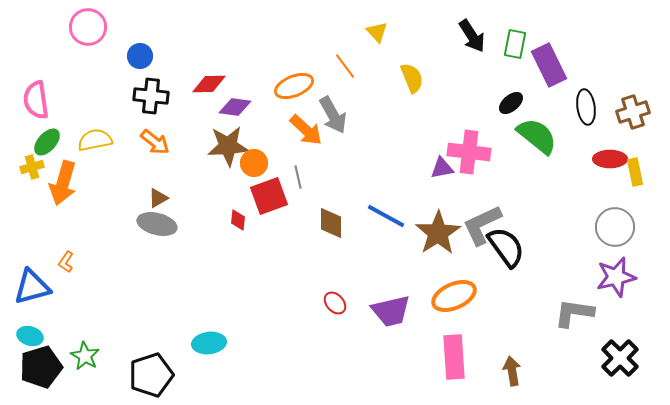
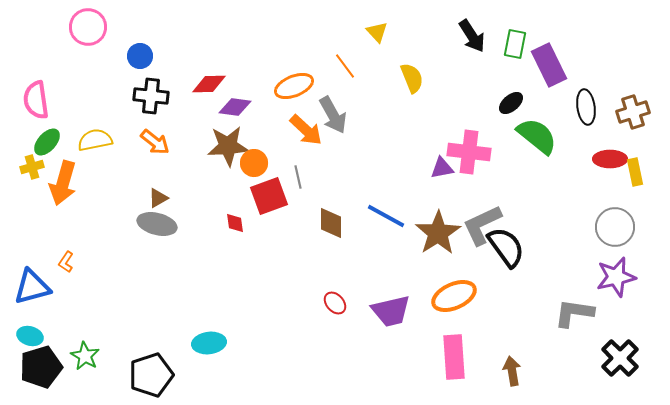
red diamond at (238, 220): moved 3 px left, 3 px down; rotated 15 degrees counterclockwise
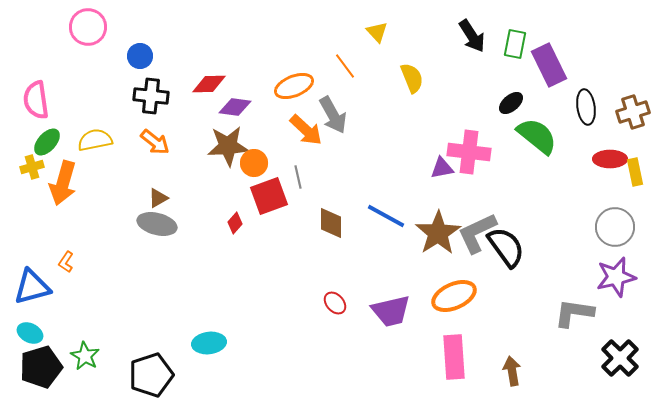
red diamond at (235, 223): rotated 50 degrees clockwise
gray L-shape at (482, 225): moved 5 px left, 8 px down
cyan ellipse at (30, 336): moved 3 px up; rotated 10 degrees clockwise
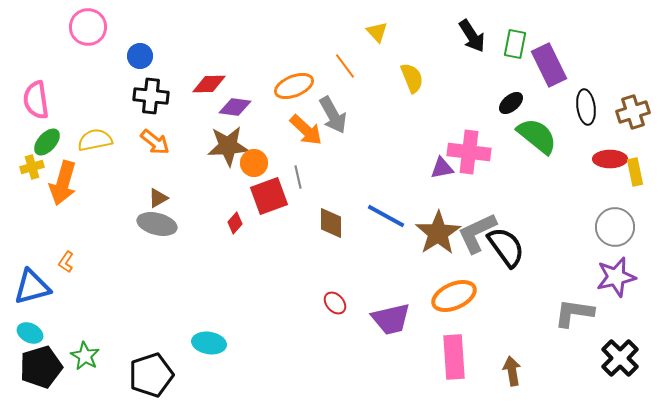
purple trapezoid at (391, 311): moved 8 px down
cyan ellipse at (209, 343): rotated 16 degrees clockwise
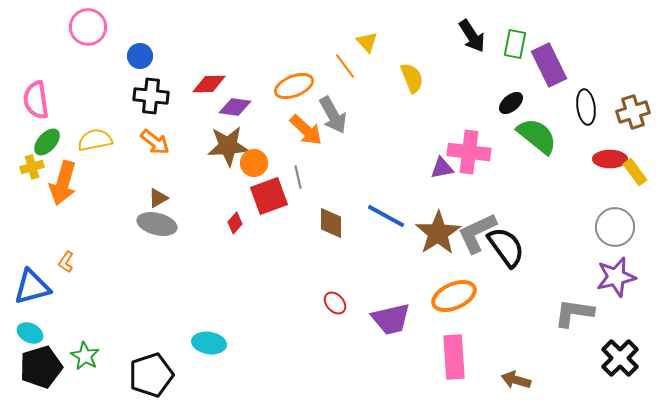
yellow triangle at (377, 32): moved 10 px left, 10 px down
yellow rectangle at (635, 172): rotated 24 degrees counterclockwise
brown arrow at (512, 371): moved 4 px right, 9 px down; rotated 64 degrees counterclockwise
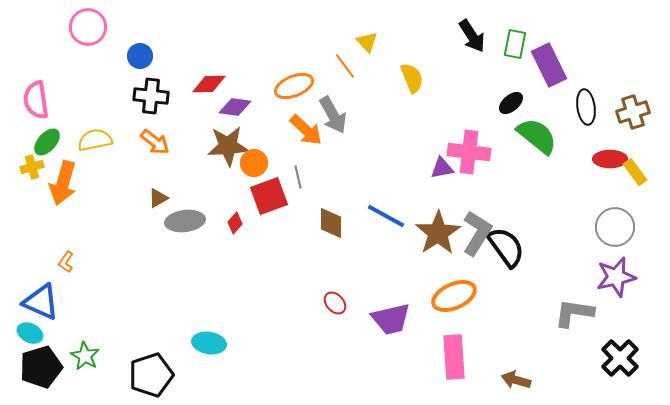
gray ellipse at (157, 224): moved 28 px right, 3 px up; rotated 21 degrees counterclockwise
gray L-shape at (477, 233): rotated 147 degrees clockwise
blue triangle at (32, 287): moved 9 px right, 15 px down; rotated 39 degrees clockwise
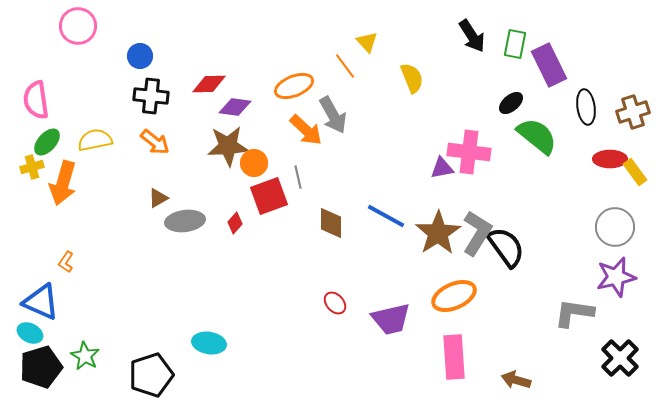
pink circle at (88, 27): moved 10 px left, 1 px up
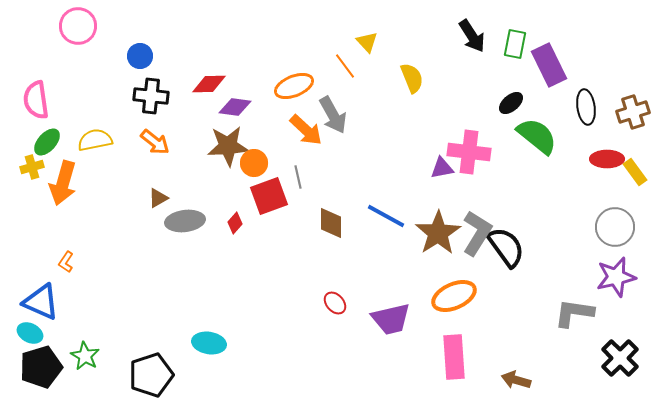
red ellipse at (610, 159): moved 3 px left
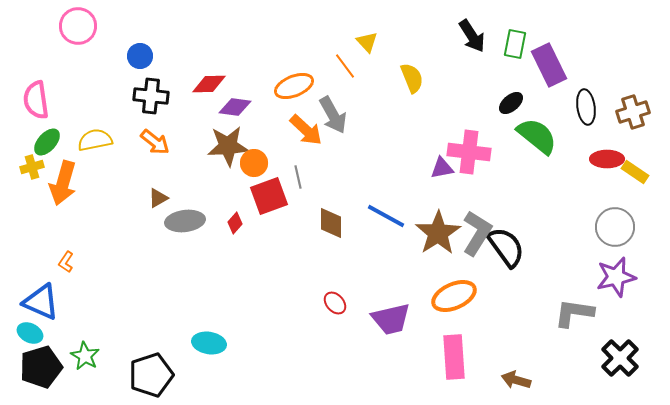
yellow rectangle at (635, 172): rotated 20 degrees counterclockwise
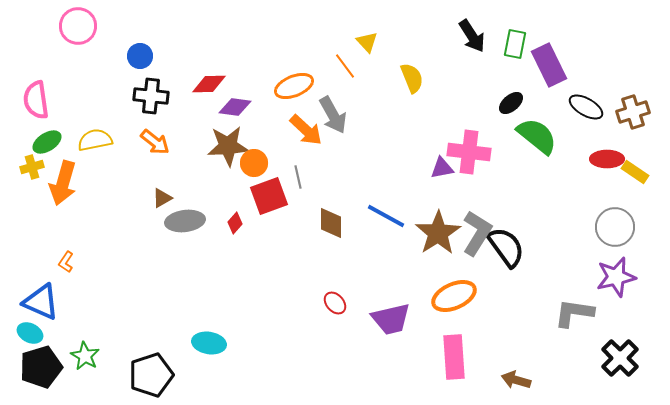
black ellipse at (586, 107): rotated 52 degrees counterclockwise
green ellipse at (47, 142): rotated 16 degrees clockwise
brown triangle at (158, 198): moved 4 px right
